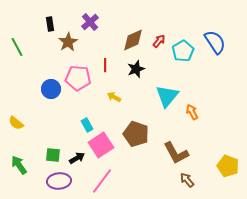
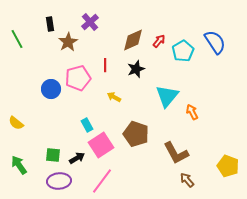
green line: moved 8 px up
pink pentagon: rotated 20 degrees counterclockwise
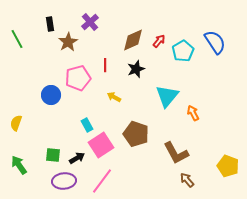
blue circle: moved 6 px down
orange arrow: moved 1 px right, 1 px down
yellow semicircle: rotated 70 degrees clockwise
purple ellipse: moved 5 px right
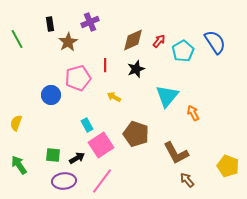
purple cross: rotated 18 degrees clockwise
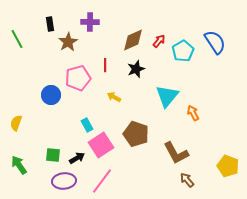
purple cross: rotated 24 degrees clockwise
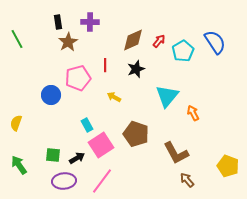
black rectangle: moved 8 px right, 2 px up
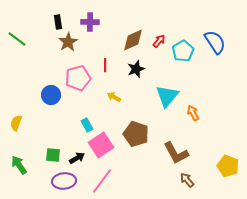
green line: rotated 24 degrees counterclockwise
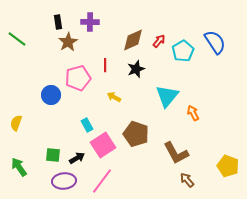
pink square: moved 2 px right
green arrow: moved 2 px down
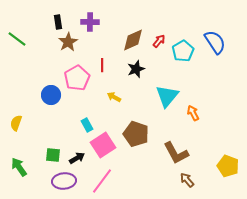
red line: moved 3 px left
pink pentagon: moved 1 px left; rotated 15 degrees counterclockwise
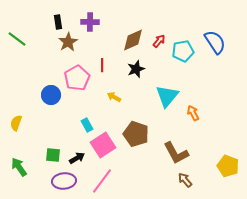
cyan pentagon: rotated 20 degrees clockwise
brown arrow: moved 2 px left
